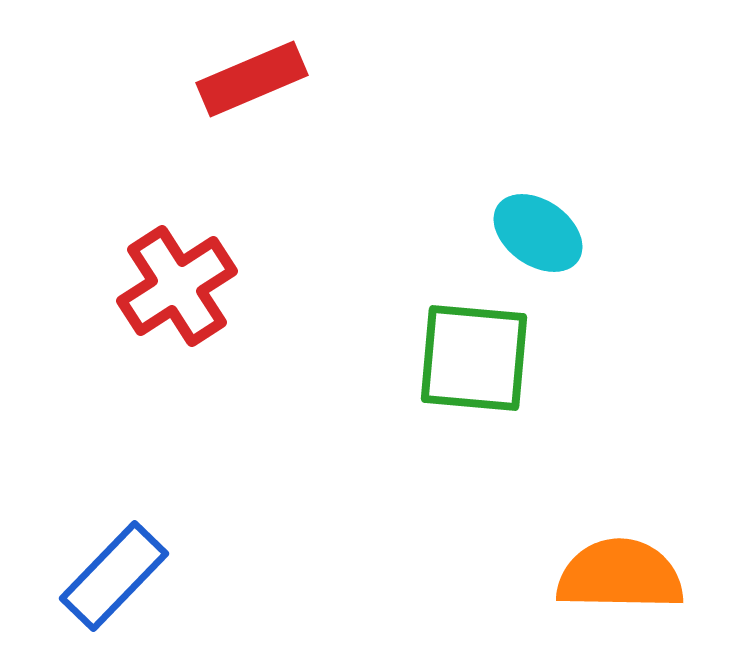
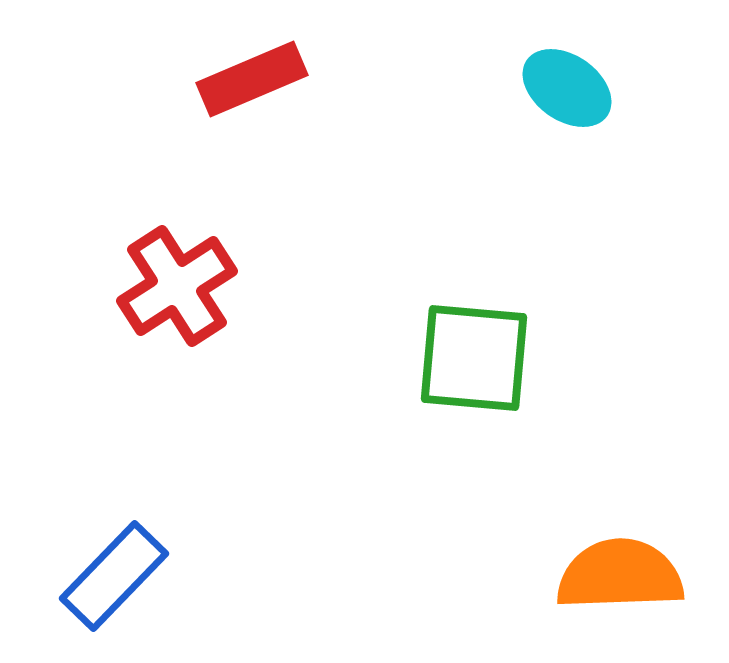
cyan ellipse: moved 29 px right, 145 px up
orange semicircle: rotated 3 degrees counterclockwise
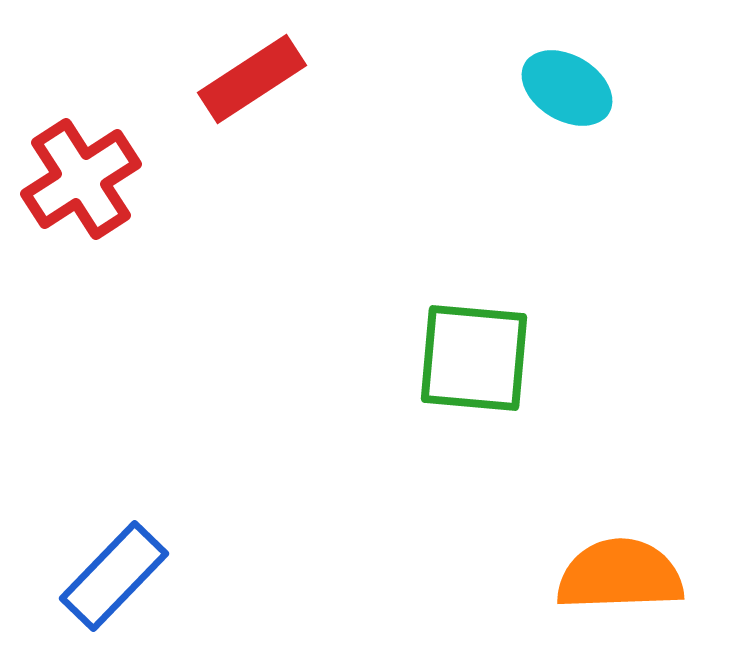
red rectangle: rotated 10 degrees counterclockwise
cyan ellipse: rotated 4 degrees counterclockwise
red cross: moved 96 px left, 107 px up
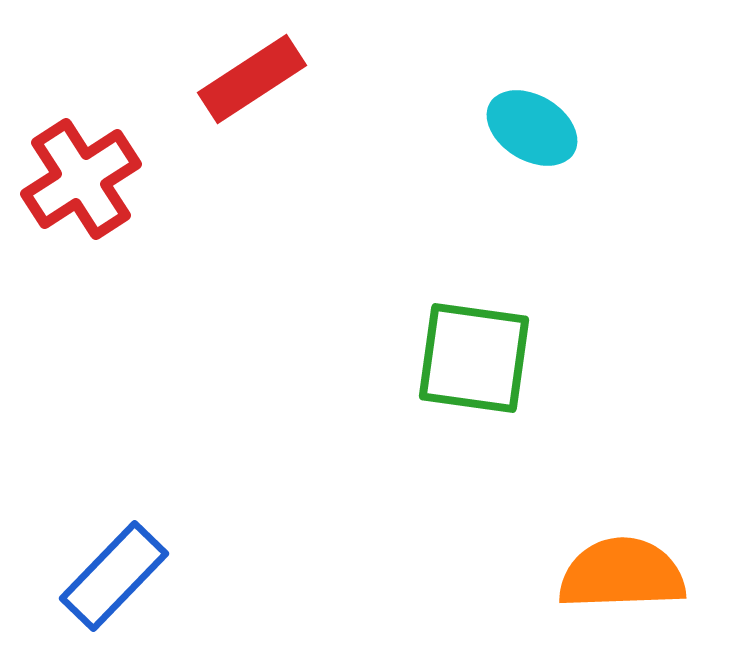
cyan ellipse: moved 35 px left, 40 px down
green square: rotated 3 degrees clockwise
orange semicircle: moved 2 px right, 1 px up
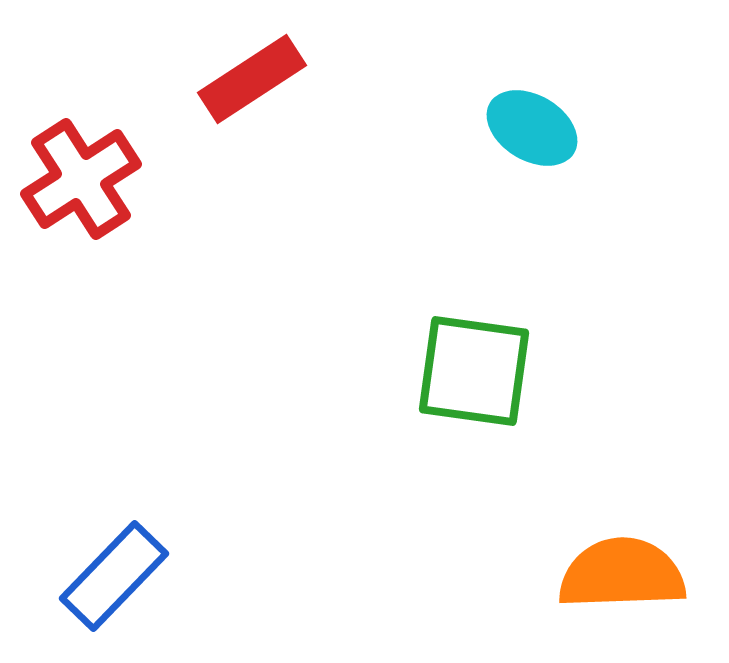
green square: moved 13 px down
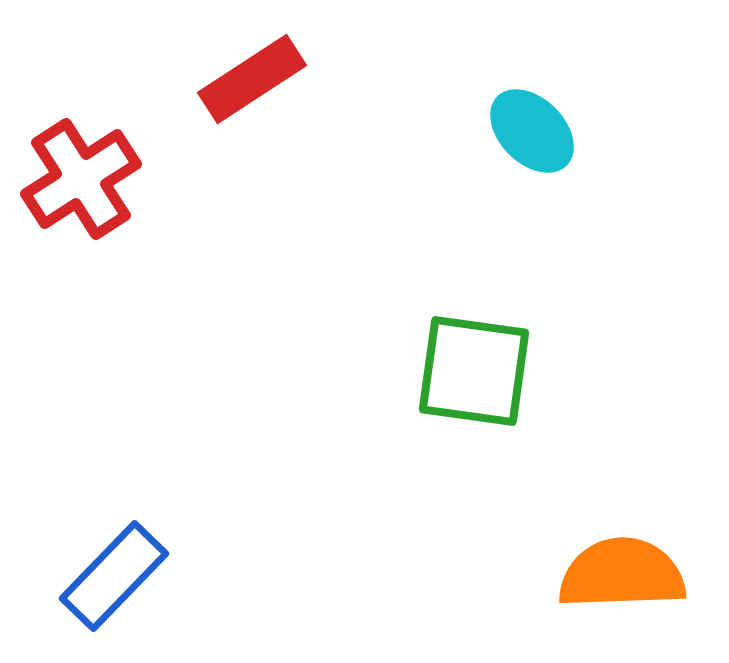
cyan ellipse: moved 3 px down; rotated 14 degrees clockwise
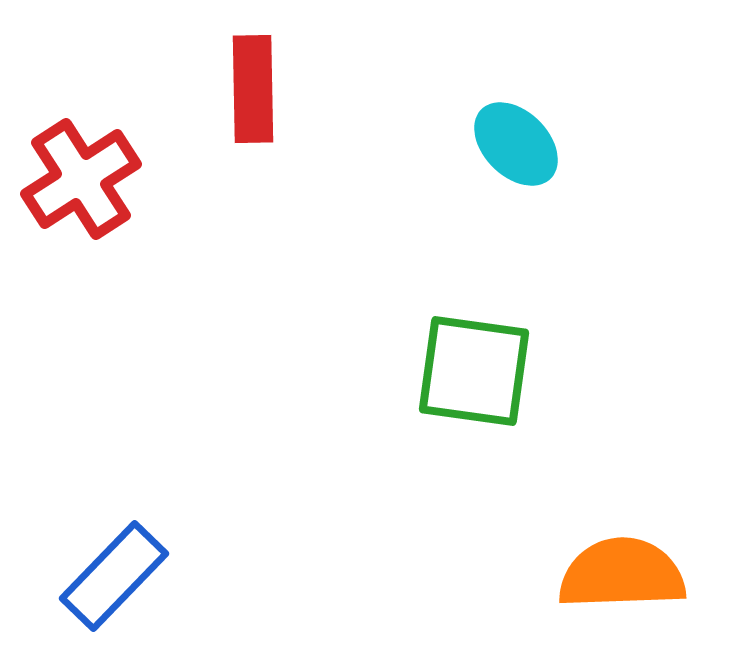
red rectangle: moved 1 px right, 10 px down; rotated 58 degrees counterclockwise
cyan ellipse: moved 16 px left, 13 px down
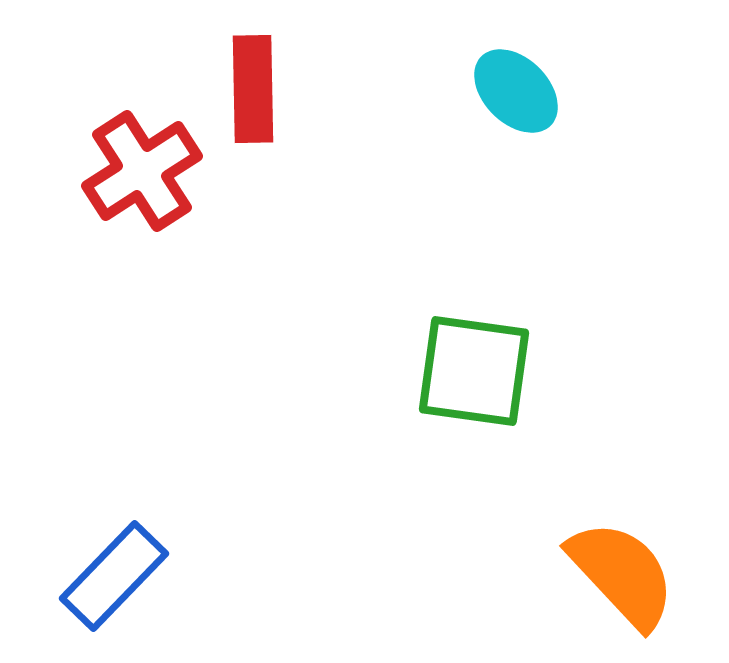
cyan ellipse: moved 53 px up
red cross: moved 61 px right, 8 px up
orange semicircle: rotated 49 degrees clockwise
